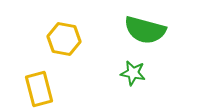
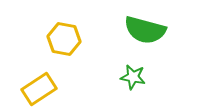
green star: moved 4 px down
yellow rectangle: rotated 72 degrees clockwise
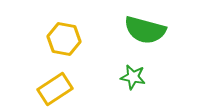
yellow rectangle: moved 16 px right
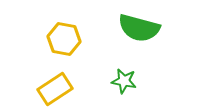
green semicircle: moved 6 px left, 2 px up
green star: moved 9 px left, 4 px down
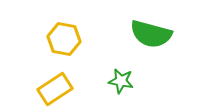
green semicircle: moved 12 px right, 6 px down
green star: moved 3 px left
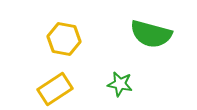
green star: moved 1 px left, 3 px down
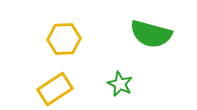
yellow hexagon: rotated 12 degrees counterclockwise
green star: rotated 15 degrees clockwise
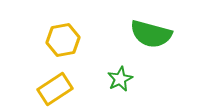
yellow hexagon: moved 1 px left, 1 px down; rotated 8 degrees counterclockwise
green star: moved 5 px up; rotated 20 degrees clockwise
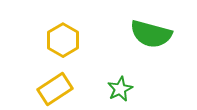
yellow hexagon: rotated 20 degrees counterclockwise
green star: moved 10 px down
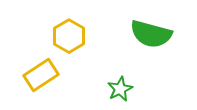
yellow hexagon: moved 6 px right, 4 px up
yellow rectangle: moved 14 px left, 14 px up
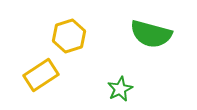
yellow hexagon: rotated 12 degrees clockwise
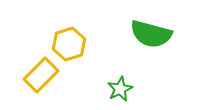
yellow hexagon: moved 8 px down
yellow rectangle: rotated 12 degrees counterclockwise
